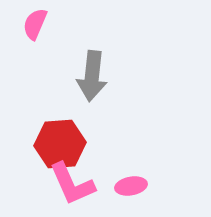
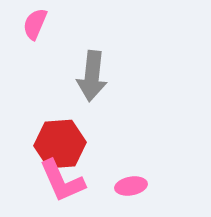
pink L-shape: moved 10 px left, 3 px up
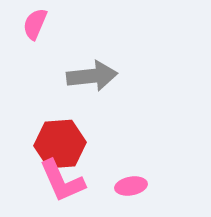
gray arrow: rotated 102 degrees counterclockwise
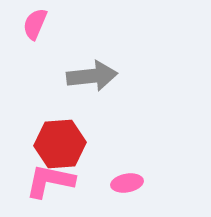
pink L-shape: moved 12 px left; rotated 126 degrees clockwise
pink ellipse: moved 4 px left, 3 px up
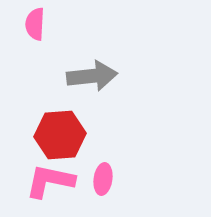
pink semicircle: rotated 20 degrees counterclockwise
red hexagon: moved 9 px up
pink ellipse: moved 24 px left, 4 px up; rotated 72 degrees counterclockwise
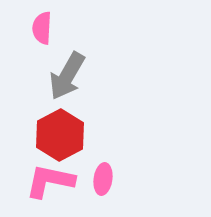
pink semicircle: moved 7 px right, 4 px down
gray arrow: moved 25 px left; rotated 126 degrees clockwise
red hexagon: rotated 24 degrees counterclockwise
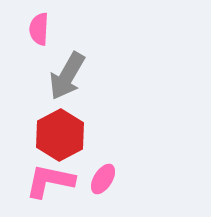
pink semicircle: moved 3 px left, 1 px down
pink ellipse: rotated 24 degrees clockwise
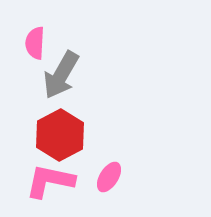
pink semicircle: moved 4 px left, 14 px down
gray arrow: moved 6 px left, 1 px up
pink ellipse: moved 6 px right, 2 px up
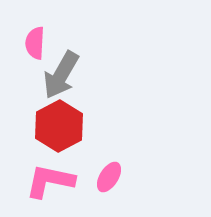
red hexagon: moved 1 px left, 9 px up
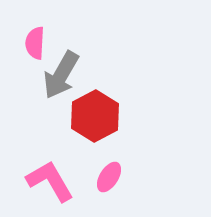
red hexagon: moved 36 px right, 10 px up
pink L-shape: rotated 48 degrees clockwise
